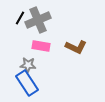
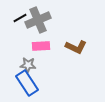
black line: rotated 32 degrees clockwise
pink rectangle: rotated 12 degrees counterclockwise
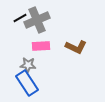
gray cross: moved 1 px left
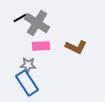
gray cross: moved 3 px down; rotated 35 degrees counterclockwise
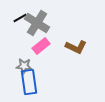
pink rectangle: rotated 36 degrees counterclockwise
gray star: moved 4 px left, 1 px down
blue rectangle: moved 2 px right, 1 px up; rotated 25 degrees clockwise
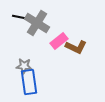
black line: moved 1 px left, 1 px up; rotated 40 degrees clockwise
pink rectangle: moved 18 px right, 5 px up
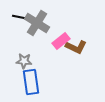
pink rectangle: moved 2 px right
gray star: moved 5 px up
blue rectangle: moved 2 px right
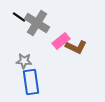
black line: rotated 24 degrees clockwise
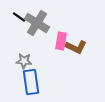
pink rectangle: rotated 42 degrees counterclockwise
